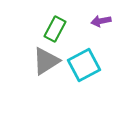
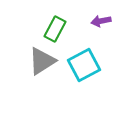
gray triangle: moved 4 px left
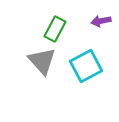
gray triangle: rotated 40 degrees counterclockwise
cyan square: moved 2 px right, 1 px down
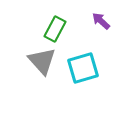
purple arrow: rotated 54 degrees clockwise
cyan square: moved 3 px left, 2 px down; rotated 12 degrees clockwise
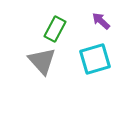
cyan square: moved 12 px right, 9 px up
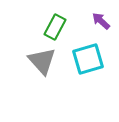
green rectangle: moved 2 px up
cyan square: moved 7 px left
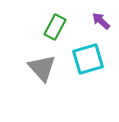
gray triangle: moved 7 px down
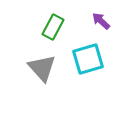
green rectangle: moved 2 px left
